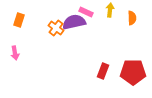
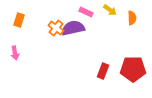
yellow arrow: rotated 120 degrees clockwise
purple semicircle: moved 1 px left, 6 px down
red pentagon: moved 3 px up
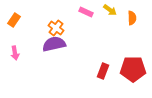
orange rectangle: moved 5 px left; rotated 16 degrees clockwise
purple semicircle: moved 19 px left, 16 px down
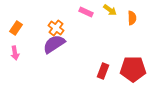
orange rectangle: moved 2 px right, 8 px down
purple semicircle: rotated 20 degrees counterclockwise
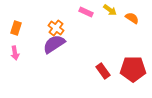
orange semicircle: rotated 56 degrees counterclockwise
orange rectangle: rotated 16 degrees counterclockwise
red rectangle: rotated 56 degrees counterclockwise
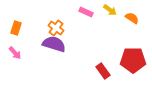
purple semicircle: rotated 50 degrees clockwise
pink arrow: rotated 32 degrees counterclockwise
red pentagon: moved 9 px up
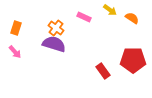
pink rectangle: moved 2 px left, 5 px down
pink arrow: moved 1 px up
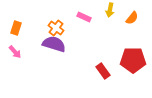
yellow arrow: rotated 64 degrees clockwise
orange semicircle: rotated 96 degrees clockwise
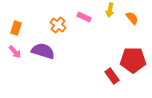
orange semicircle: rotated 80 degrees counterclockwise
orange cross: moved 2 px right, 3 px up
purple semicircle: moved 11 px left, 7 px down
red rectangle: moved 9 px right, 5 px down
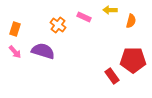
yellow arrow: rotated 80 degrees clockwise
orange semicircle: moved 1 px left, 3 px down; rotated 56 degrees clockwise
orange rectangle: moved 1 px left, 1 px down
